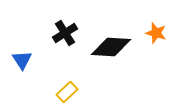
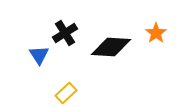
orange star: rotated 20 degrees clockwise
blue triangle: moved 17 px right, 5 px up
yellow rectangle: moved 1 px left, 1 px down
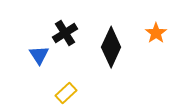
black diamond: rotated 69 degrees counterclockwise
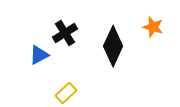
orange star: moved 3 px left, 6 px up; rotated 20 degrees counterclockwise
black diamond: moved 2 px right, 1 px up
blue triangle: rotated 35 degrees clockwise
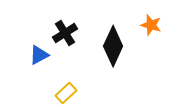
orange star: moved 2 px left, 2 px up
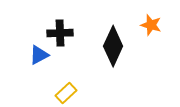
black cross: moved 5 px left; rotated 30 degrees clockwise
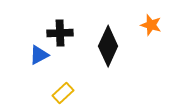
black diamond: moved 5 px left
yellow rectangle: moved 3 px left
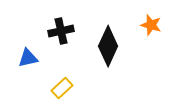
black cross: moved 1 px right, 2 px up; rotated 10 degrees counterclockwise
blue triangle: moved 11 px left, 3 px down; rotated 15 degrees clockwise
yellow rectangle: moved 1 px left, 5 px up
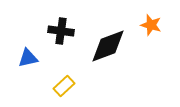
black cross: rotated 20 degrees clockwise
black diamond: rotated 45 degrees clockwise
yellow rectangle: moved 2 px right, 2 px up
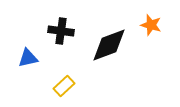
black diamond: moved 1 px right, 1 px up
